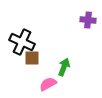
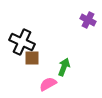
purple cross: rotated 21 degrees clockwise
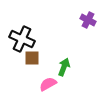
black cross: moved 3 px up
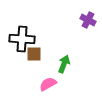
black cross: rotated 20 degrees counterclockwise
brown square: moved 2 px right, 4 px up
green arrow: moved 3 px up
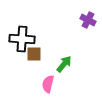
green arrow: rotated 18 degrees clockwise
pink semicircle: rotated 48 degrees counterclockwise
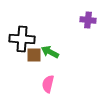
purple cross: rotated 21 degrees counterclockwise
brown square: moved 1 px down
green arrow: moved 14 px left, 12 px up; rotated 102 degrees counterclockwise
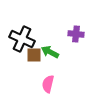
purple cross: moved 12 px left, 14 px down
black cross: rotated 20 degrees clockwise
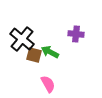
black cross: rotated 15 degrees clockwise
brown square: rotated 14 degrees clockwise
pink semicircle: rotated 138 degrees clockwise
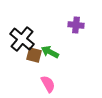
purple cross: moved 9 px up
